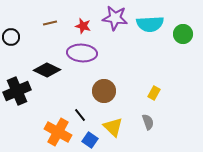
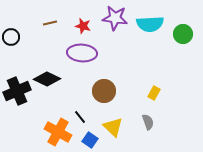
black diamond: moved 9 px down
black line: moved 2 px down
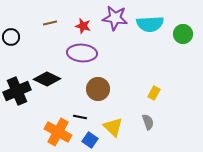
brown circle: moved 6 px left, 2 px up
black line: rotated 40 degrees counterclockwise
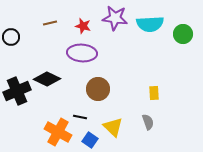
yellow rectangle: rotated 32 degrees counterclockwise
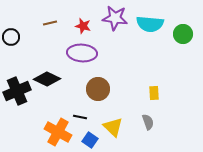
cyan semicircle: rotated 8 degrees clockwise
